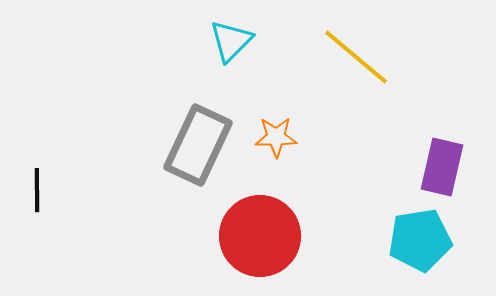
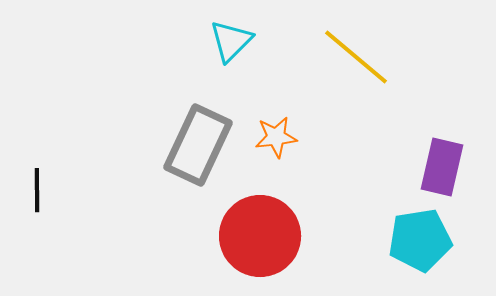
orange star: rotated 6 degrees counterclockwise
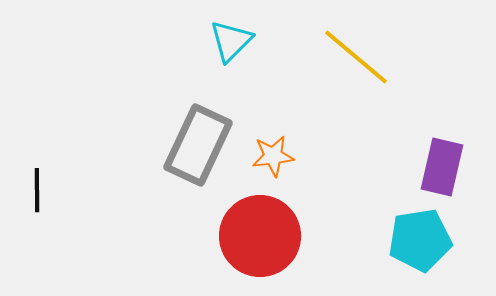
orange star: moved 3 px left, 19 px down
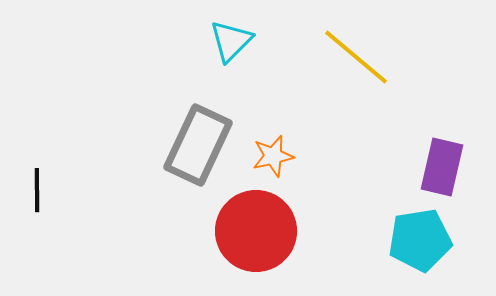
orange star: rotated 6 degrees counterclockwise
red circle: moved 4 px left, 5 px up
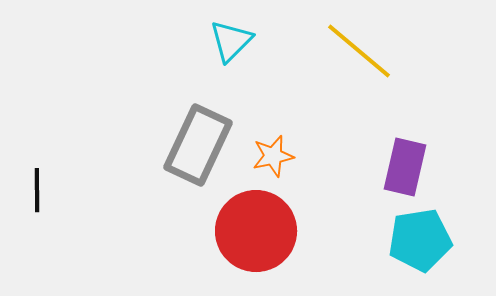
yellow line: moved 3 px right, 6 px up
purple rectangle: moved 37 px left
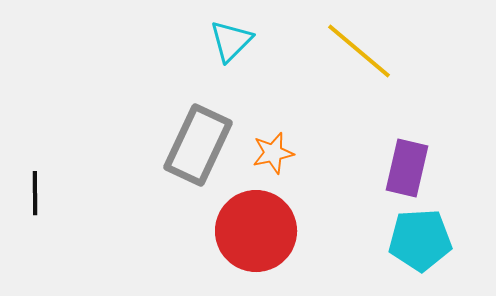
orange star: moved 3 px up
purple rectangle: moved 2 px right, 1 px down
black line: moved 2 px left, 3 px down
cyan pentagon: rotated 6 degrees clockwise
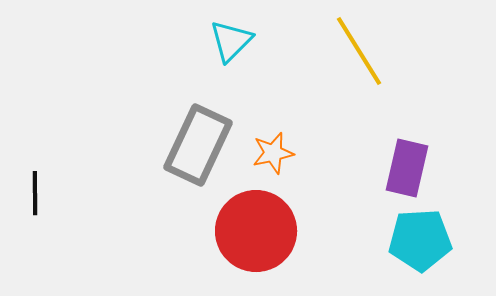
yellow line: rotated 18 degrees clockwise
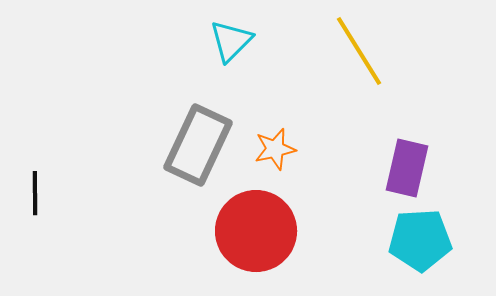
orange star: moved 2 px right, 4 px up
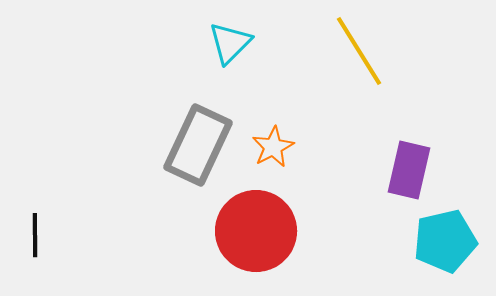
cyan triangle: moved 1 px left, 2 px down
orange star: moved 2 px left, 2 px up; rotated 15 degrees counterclockwise
purple rectangle: moved 2 px right, 2 px down
black line: moved 42 px down
cyan pentagon: moved 25 px right, 1 px down; rotated 10 degrees counterclockwise
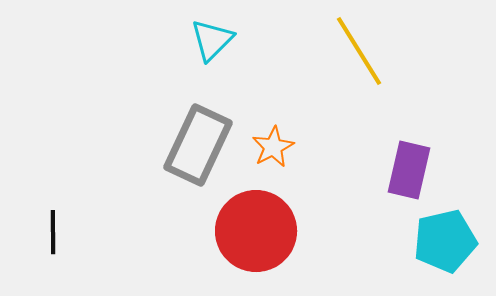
cyan triangle: moved 18 px left, 3 px up
black line: moved 18 px right, 3 px up
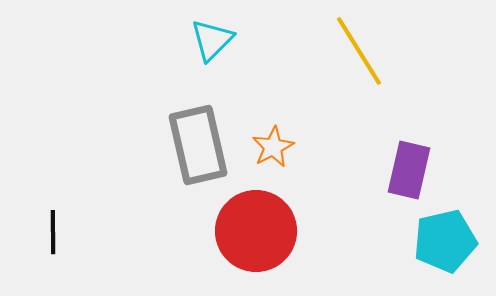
gray rectangle: rotated 38 degrees counterclockwise
